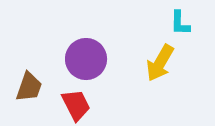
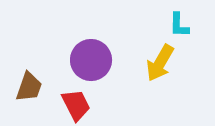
cyan L-shape: moved 1 px left, 2 px down
purple circle: moved 5 px right, 1 px down
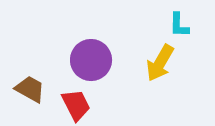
brown trapezoid: moved 1 px right, 2 px down; rotated 80 degrees counterclockwise
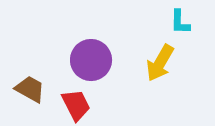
cyan L-shape: moved 1 px right, 3 px up
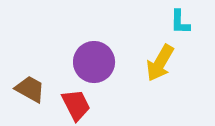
purple circle: moved 3 px right, 2 px down
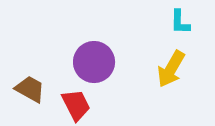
yellow arrow: moved 11 px right, 6 px down
